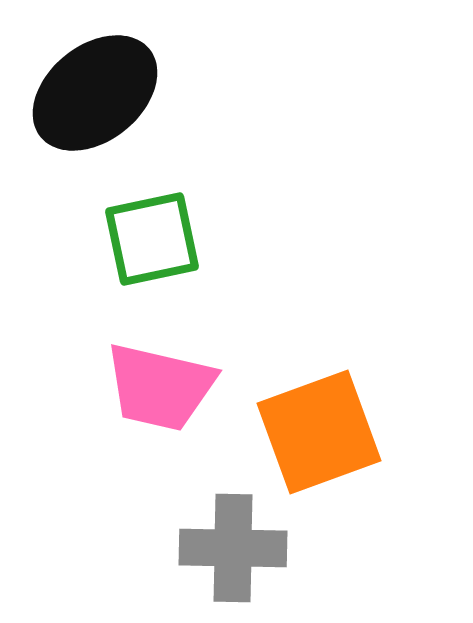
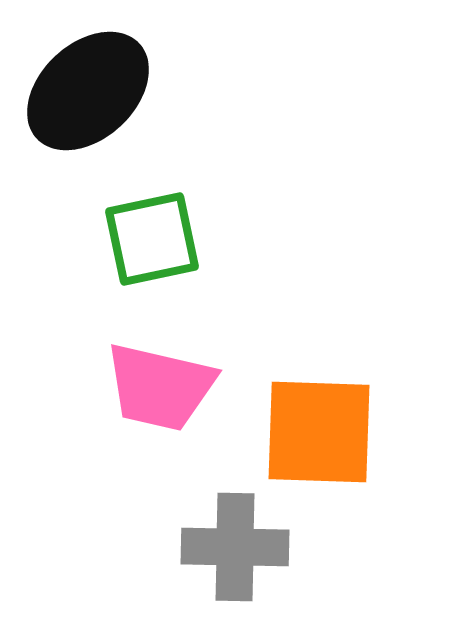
black ellipse: moved 7 px left, 2 px up; rotated 4 degrees counterclockwise
orange square: rotated 22 degrees clockwise
gray cross: moved 2 px right, 1 px up
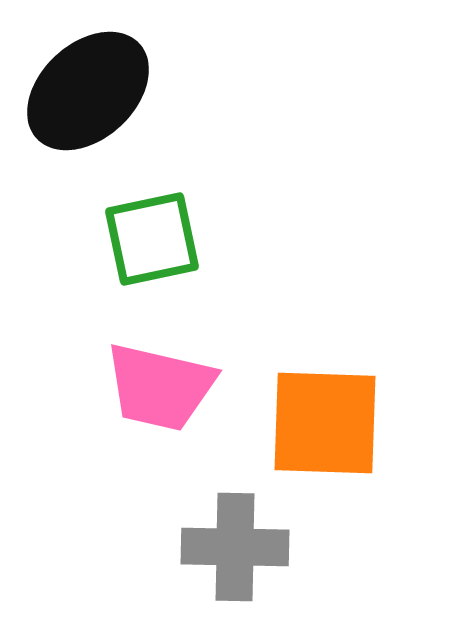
orange square: moved 6 px right, 9 px up
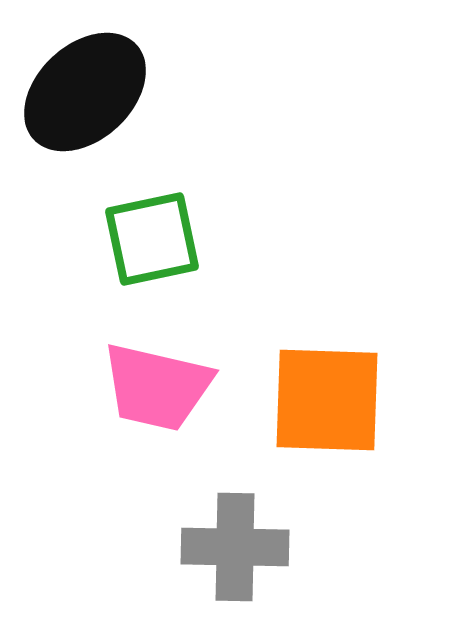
black ellipse: moved 3 px left, 1 px down
pink trapezoid: moved 3 px left
orange square: moved 2 px right, 23 px up
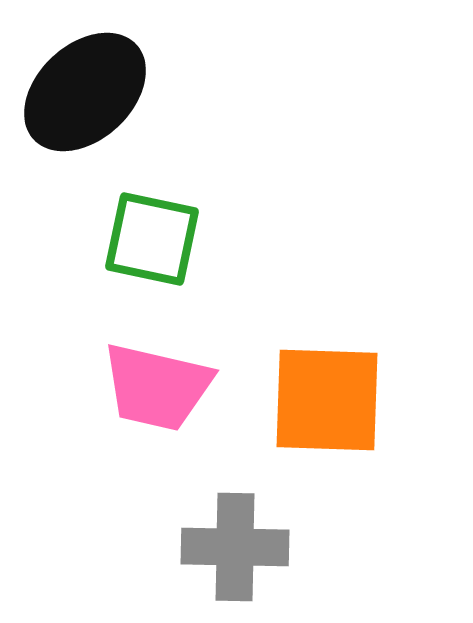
green square: rotated 24 degrees clockwise
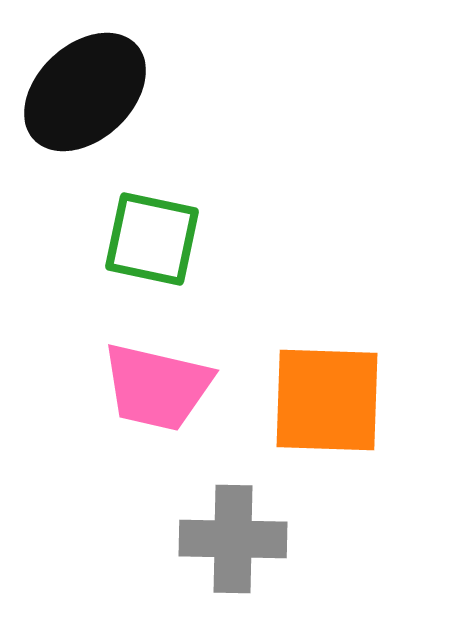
gray cross: moved 2 px left, 8 px up
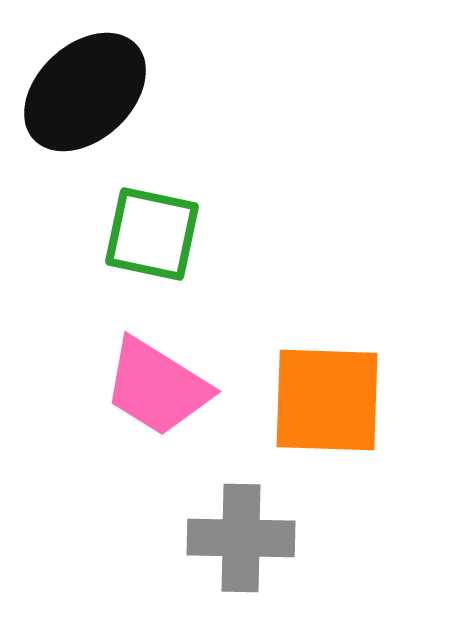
green square: moved 5 px up
pink trapezoid: rotated 19 degrees clockwise
gray cross: moved 8 px right, 1 px up
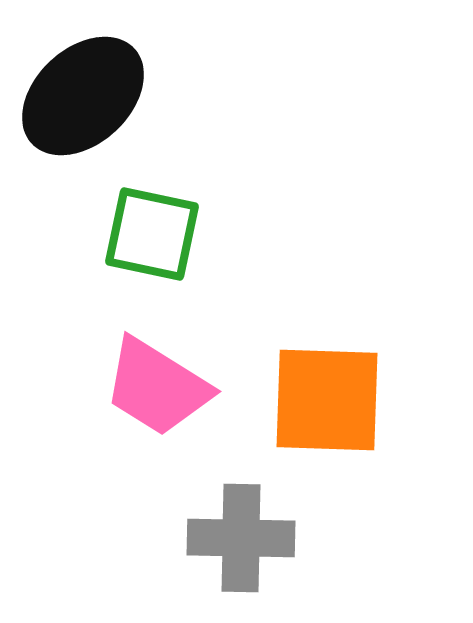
black ellipse: moved 2 px left, 4 px down
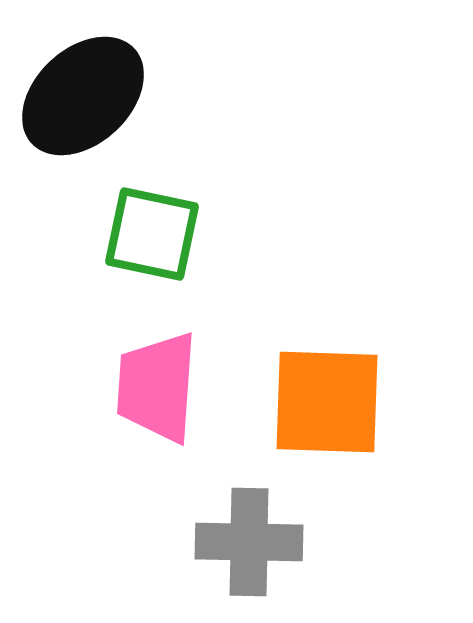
pink trapezoid: rotated 62 degrees clockwise
orange square: moved 2 px down
gray cross: moved 8 px right, 4 px down
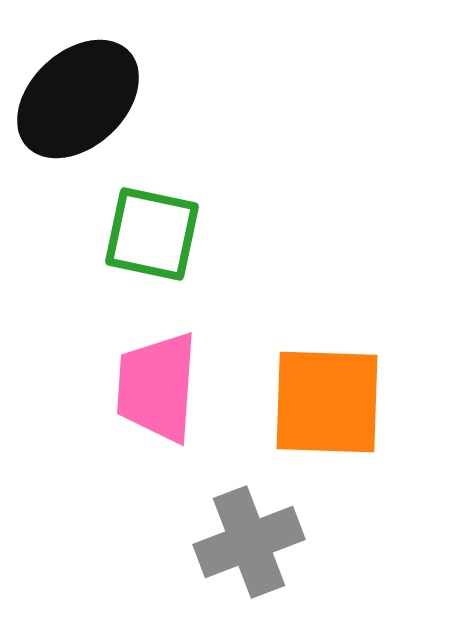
black ellipse: moved 5 px left, 3 px down
gray cross: rotated 22 degrees counterclockwise
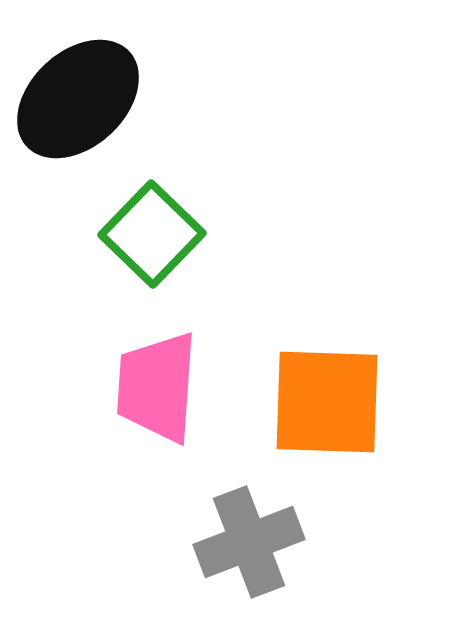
green square: rotated 32 degrees clockwise
